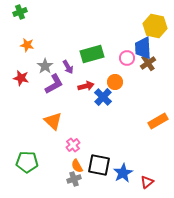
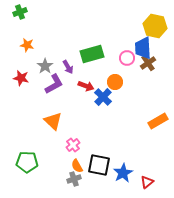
red arrow: rotated 35 degrees clockwise
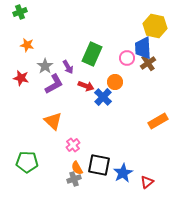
green rectangle: rotated 50 degrees counterclockwise
orange semicircle: moved 2 px down
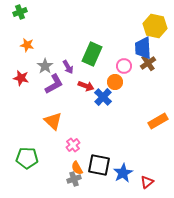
pink circle: moved 3 px left, 8 px down
green pentagon: moved 4 px up
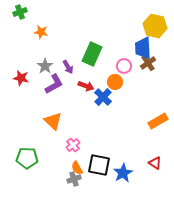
orange star: moved 14 px right, 13 px up
red triangle: moved 8 px right, 19 px up; rotated 48 degrees counterclockwise
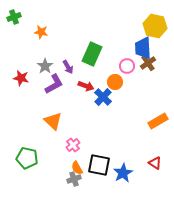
green cross: moved 6 px left, 5 px down
pink circle: moved 3 px right
green pentagon: rotated 10 degrees clockwise
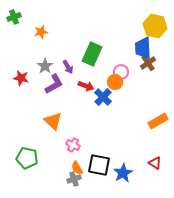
orange star: rotated 24 degrees counterclockwise
pink circle: moved 6 px left, 6 px down
pink cross: rotated 24 degrees counterclockwise
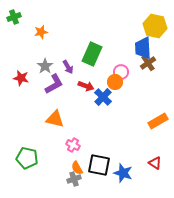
orange triangle: moved 2 px right, 2 px up; rotated 30 degrees counterclockwise
blue star: rotated 24 degrees counterclockwise
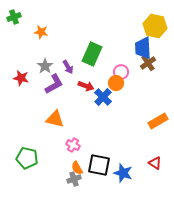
orange star: rotated 24 degrees clockwise
orange circle: moved 1 px right, 1 px down
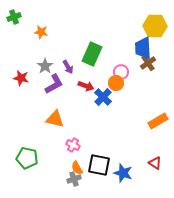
yellow hexagon: rotated 10 degrees counterclockwise
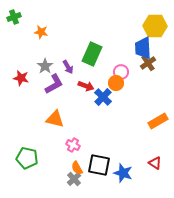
gray cross: rotated 24 degrees counterclockwise
